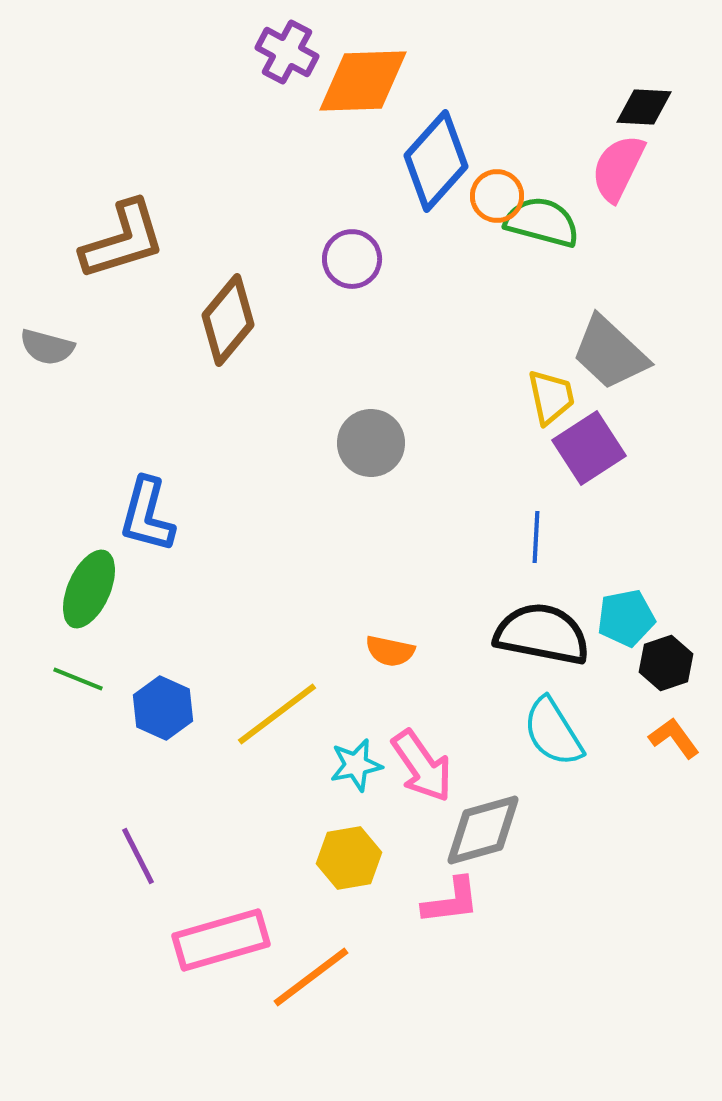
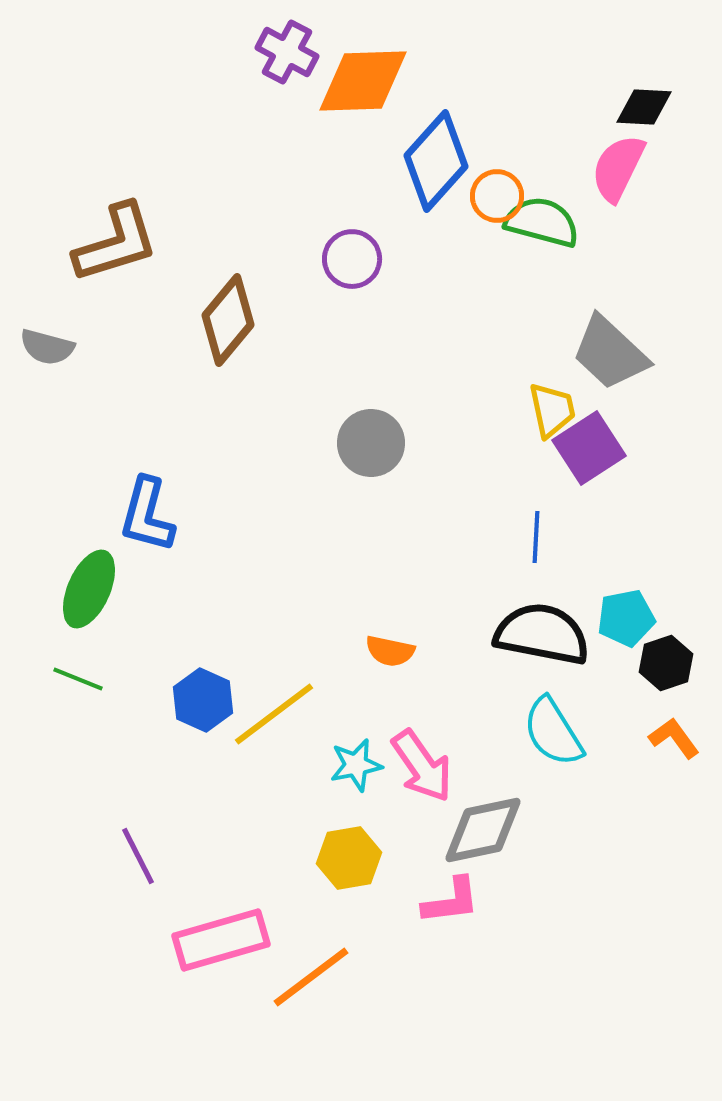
brown L-shape: moved 7 px left, 3 px down
yellow trapezoid: moved 1 px right, 13 px down
blue hexagon: moved 40 px right, 8 px up
yellow line: moved 3 px left
gray diamond: rotated 4 degrees clockwise
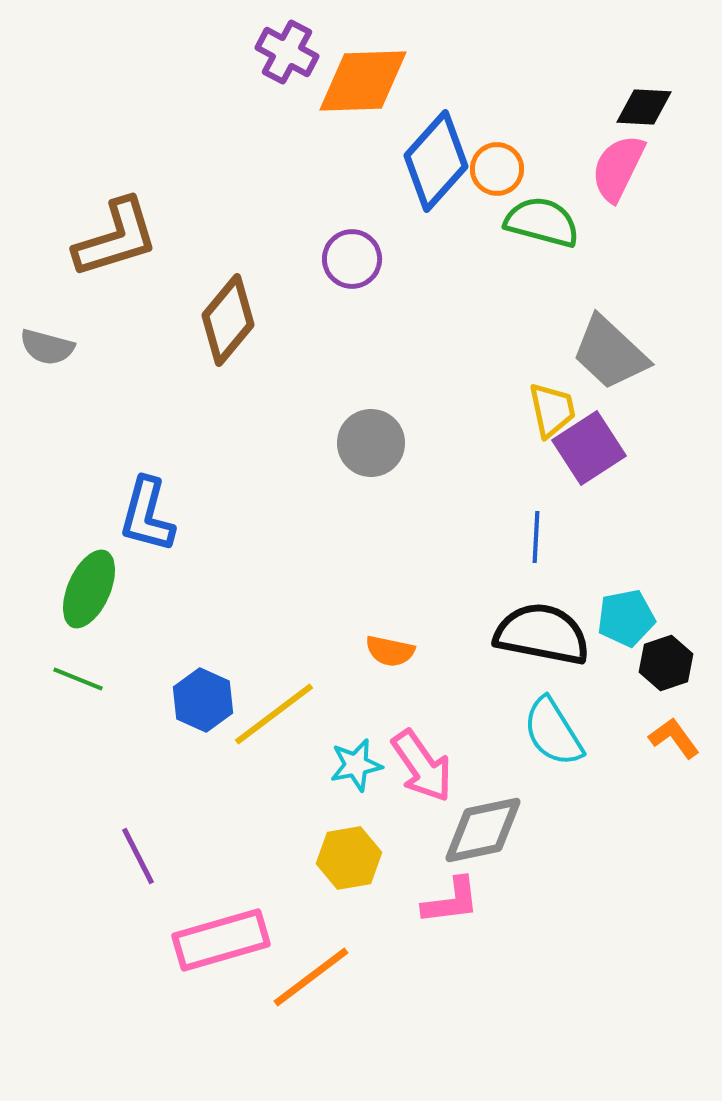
orange circle: moved 27 px up
brown L-shape: moved 5 px up
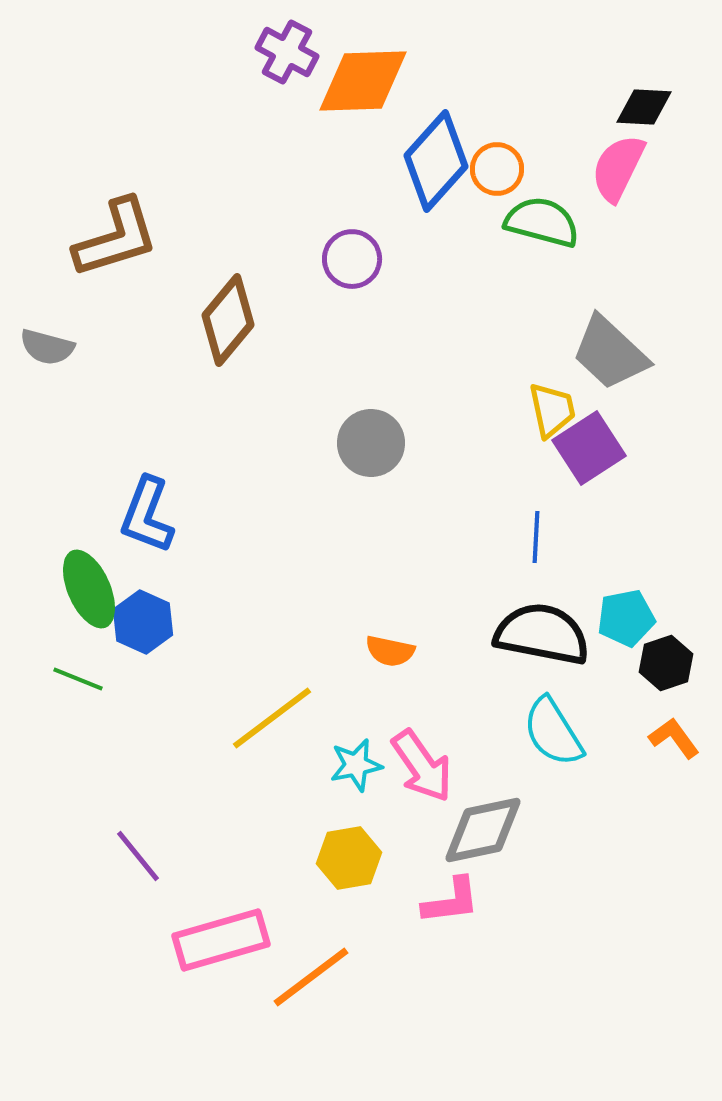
blue L-shape: rotated 6 degrees clockwise
green ellipse: rotated 48 degrees counterclockwise
blue hexagon: moved 60 px left, 78 px up
yellow line: moved 2 px left, 4 px down
purple line: rotated 12 degrees counterclockwise
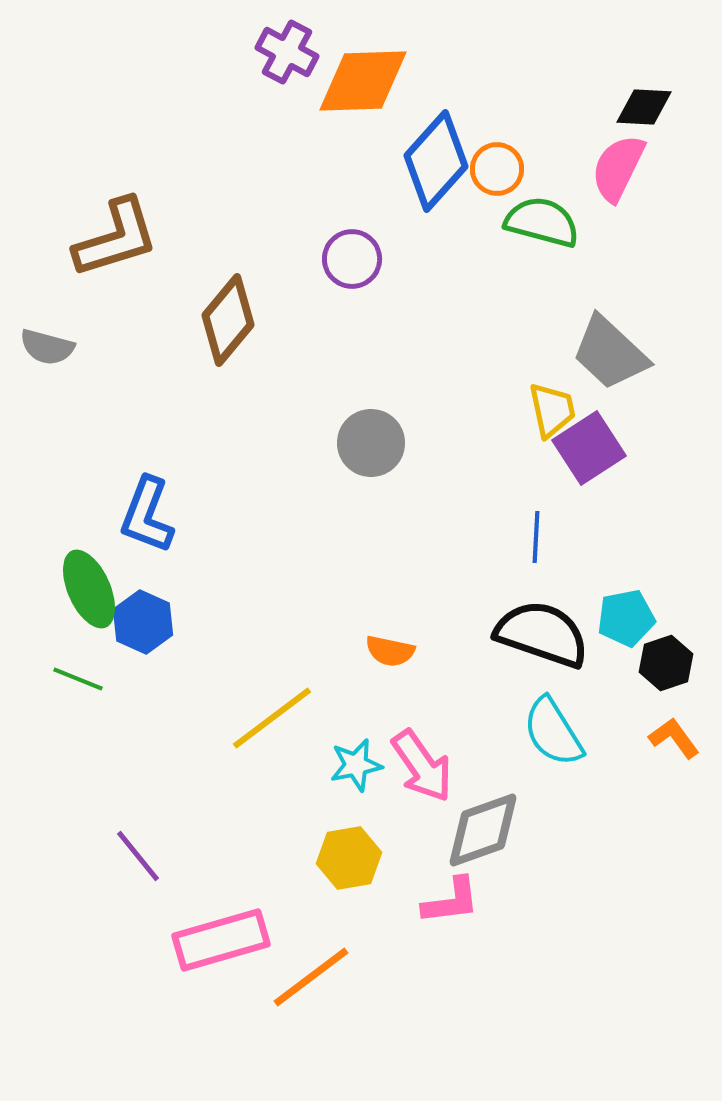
black semicircle: rotated 8 degrees clockwise
gray diamond: rotated 8 degrees counterclockwise
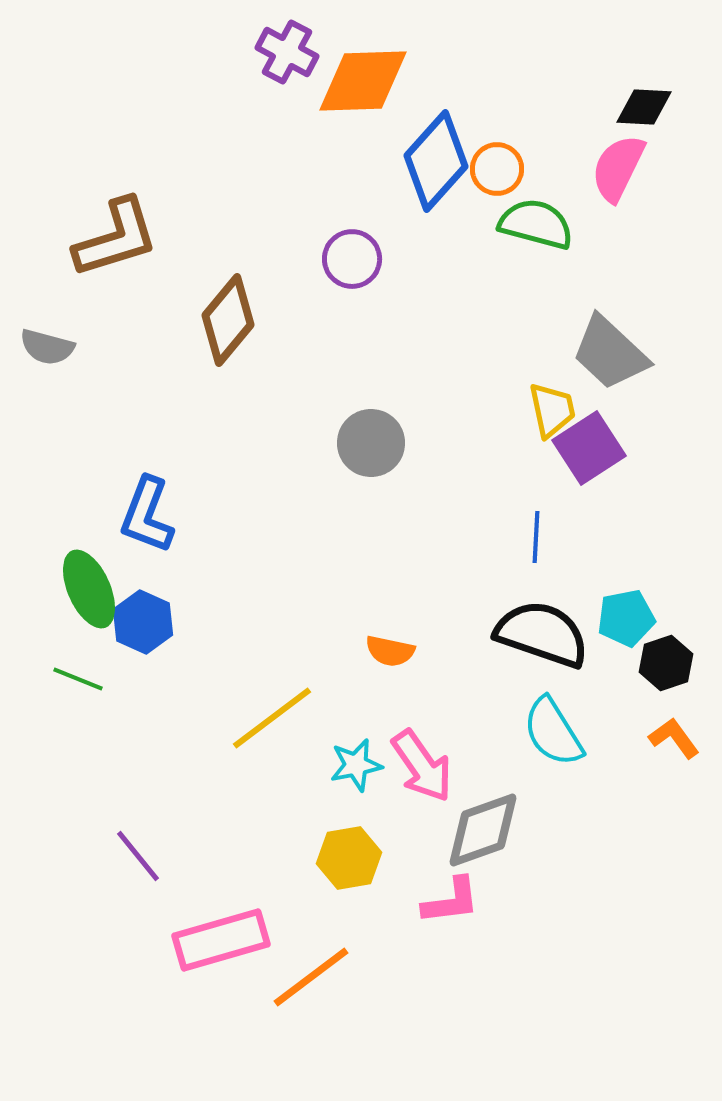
green semicircle: moved 6 px left, 2 px down
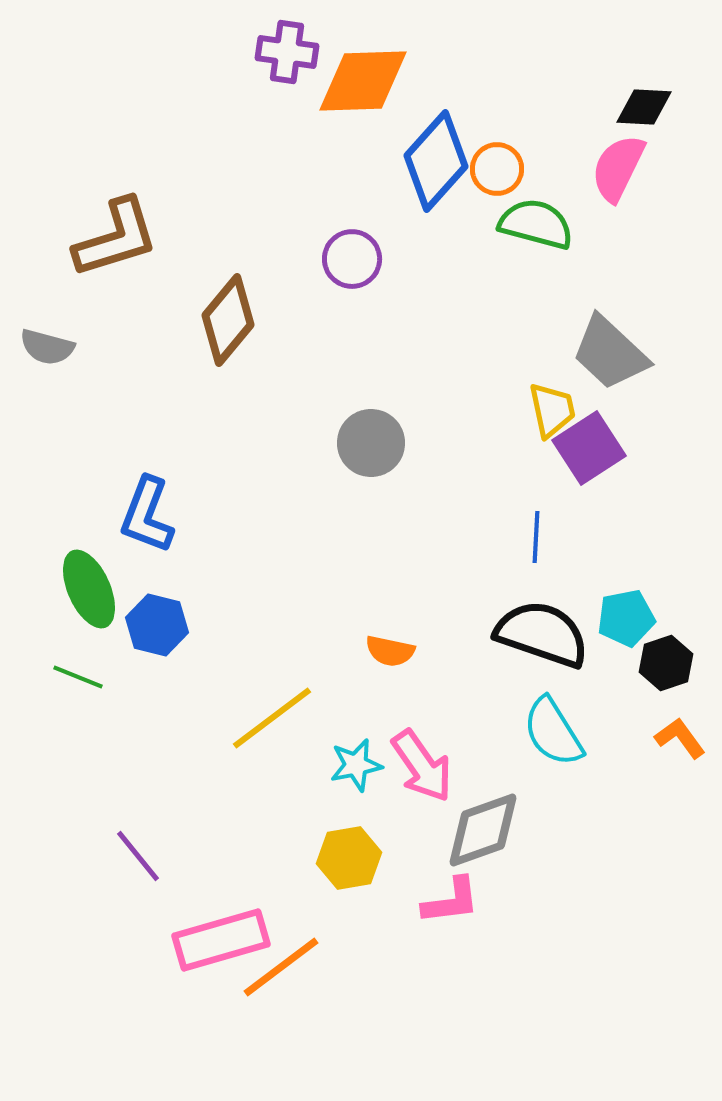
purple cross: rotated 20 degrees counterclockwise
blue hexagon: moved 14 px right, 3 px down; rotated 10 degrees counterclockwise
green line: moved 2 px up
orange L-shape: moved 6 px right
orange line: moved 30 px left, 10 px up
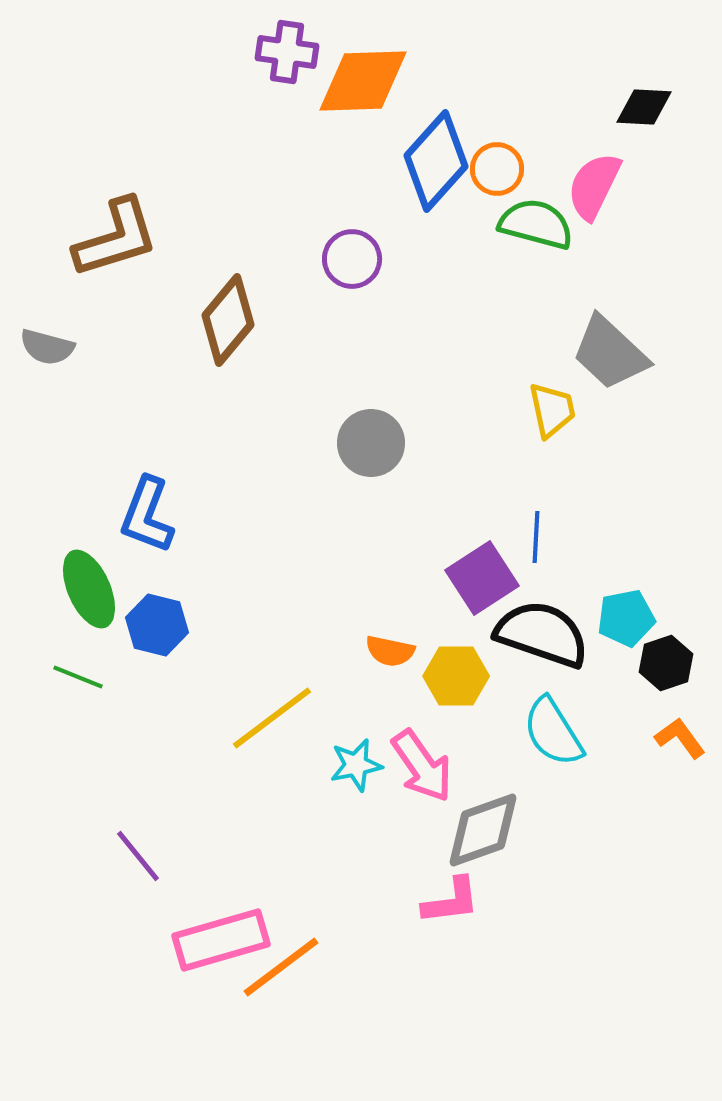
pink semicircle: moved 24 px left, 18 px down
purple square: moved 107 px left, 130 px down
yellow hexagon: moved 107 px right, 182 px up; rotated 10 degrees clockwise
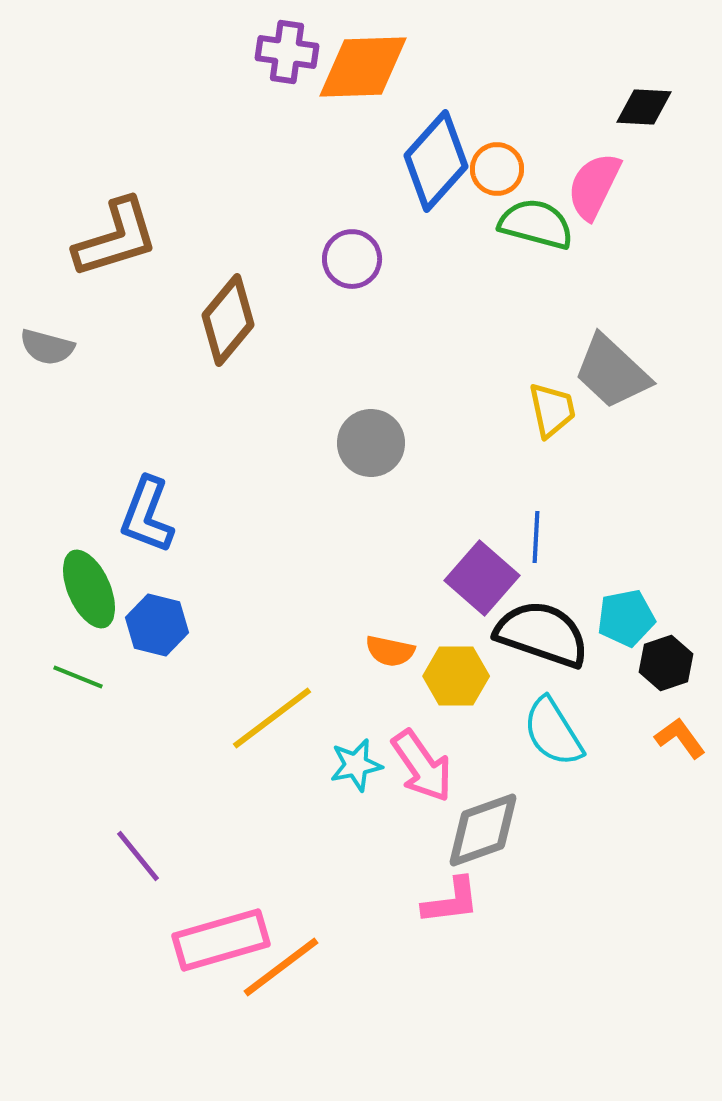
orange diamond: moved 14 px up
gray trapezoid: moved 2 px right, 19 px down
purple square: rotated 16 degrees counterclockwise
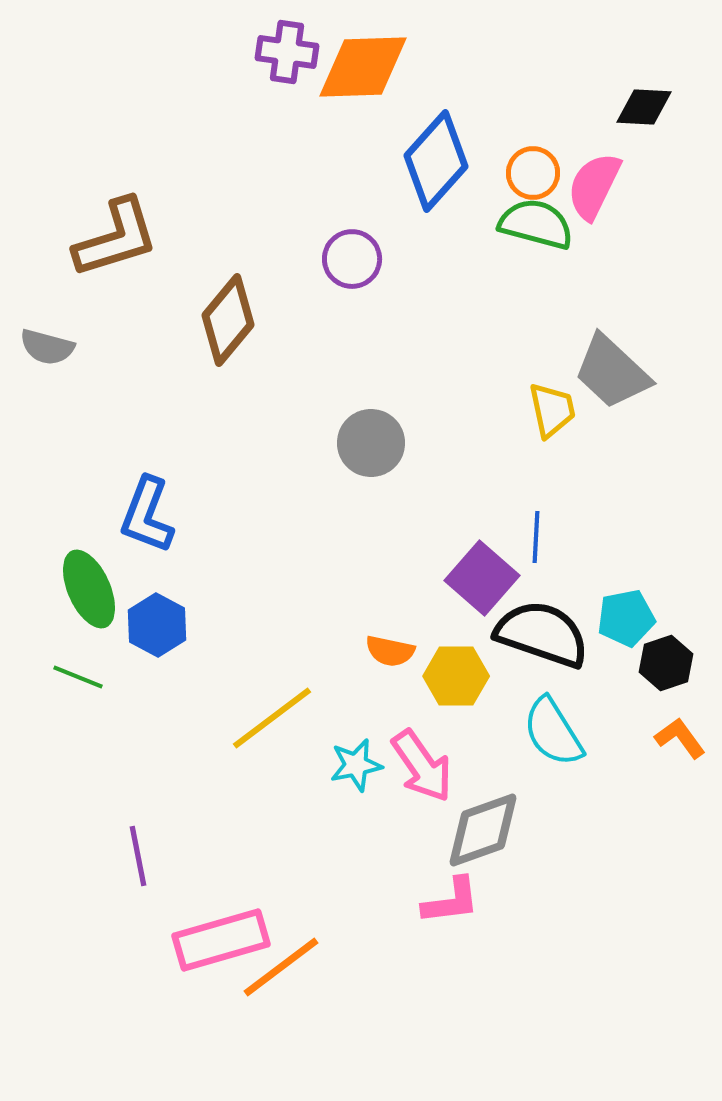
orange circle: moved 36 px right, 4 px down
blue hexagon: rotated 14 degrees clockwise
purple line: rotated 28 degrees clockwise
